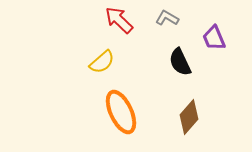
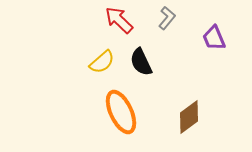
gray L-shape: rotated 100 degrees clockwise
black semicircle: moved 39 px left
brown diamond: rotated 12 degrees clockwise
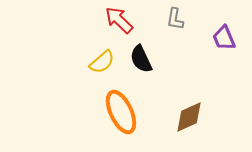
gray L-shape: moved 8 px right, 1 px down; rotated 150 degrees clockwise
purple trapezoid: moved 10 px right
black semicircle: moved 3 px up
brown diamond: rotated 12 degrees clockwise
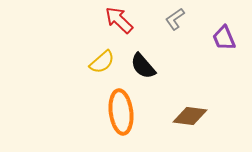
gray L-shape: rotated 45 degrees clockwise
black semicircle: moved 2 px right, 7 px down; rotated 16 degrees counterclockwise
orange ellipse: rotated 18 degrees clockwise
brown diamond: moved 1 px right, 1 px up; rotated 32 degrees clockwise
